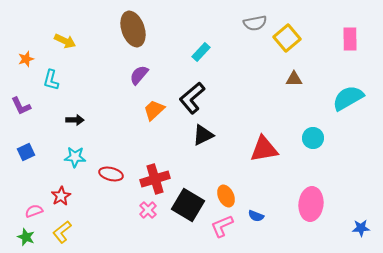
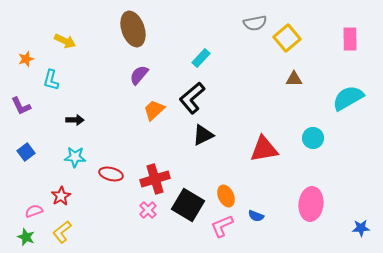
cyan rectangle: moved 6 px down
blue square: rotated 12 degrees counterclockwise
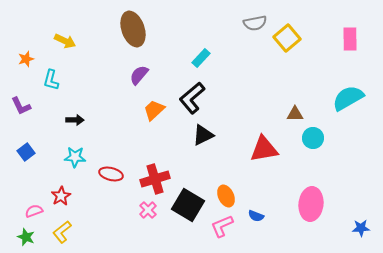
brown triangle: moved 1 px right, 35 px down
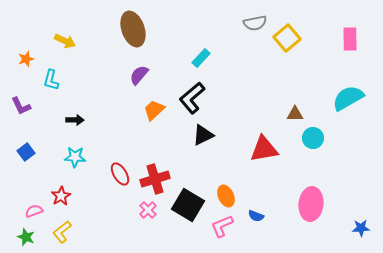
red ellipse: moved 9 px right; rotated 45 degrees clockwise
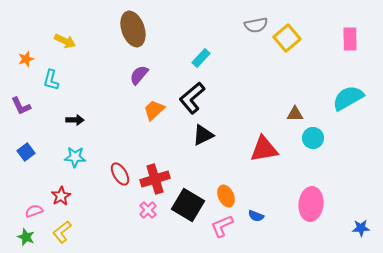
gray semicircle: moved 1 px right, 2 px down
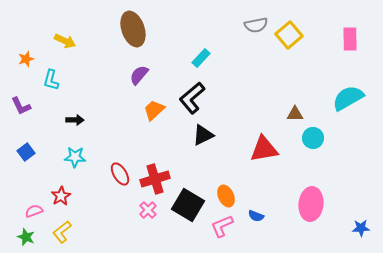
yellow square: moved 2 px right, 3 px up
